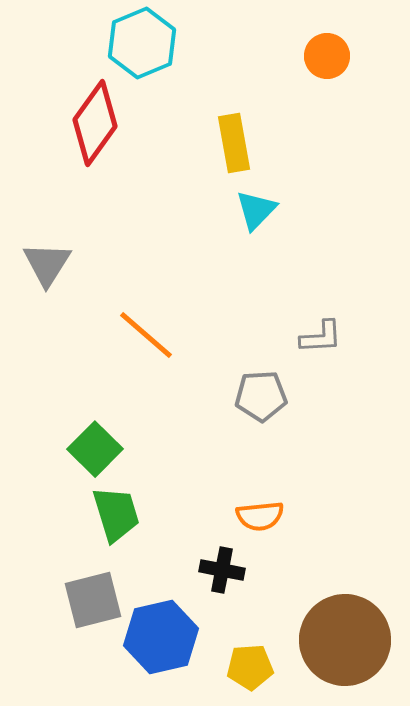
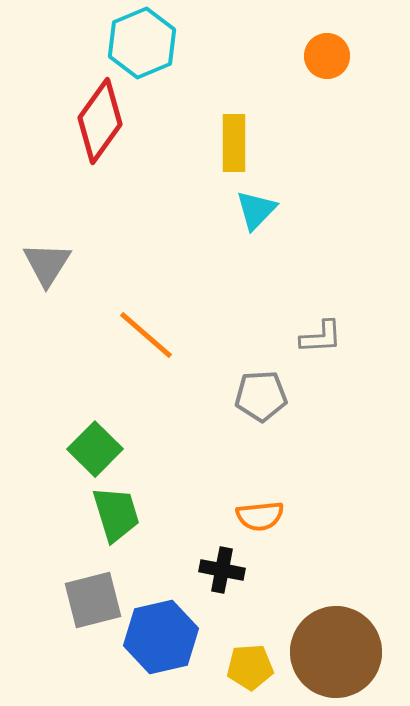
red diamond: moved 5 px right, 2 px up
yellow rectangle: rotated 10 degrees clockwise
brown circle: moved 9 px left, 12 px down
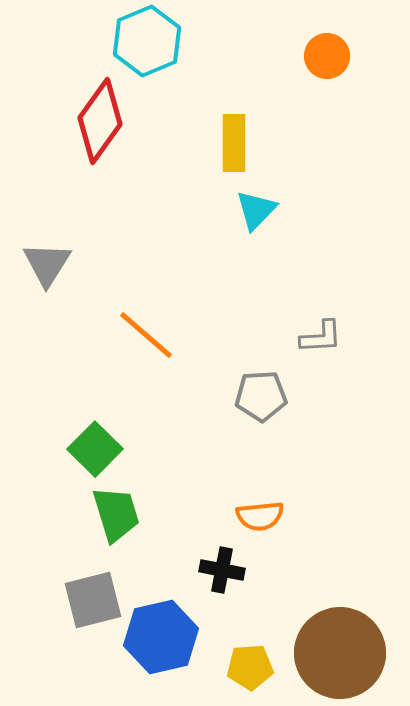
cyan hexagon: moved 5 px right, 2 px up
brown circle: moved 4 px right, 1 px down
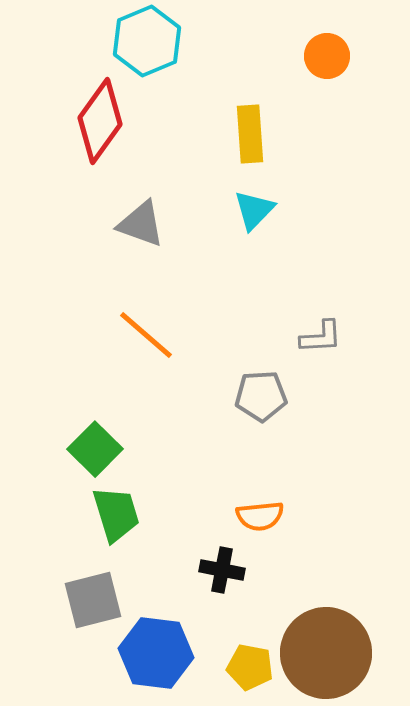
yellow rectangle: moved 16 px right, 9 px up; rotated 4 degrees counterclockwise
cyan triangle: moved 2 px left
gray triangle: moved 94 px right, 40 px up; rotated 42 degrees counterclockwise
blue hexagon: moved 5 px left, 16 px down; rotated 20 degrees clockwise
brown circle: moved 14 px left
yellow pentagon: rotated 15 degrees clockwise
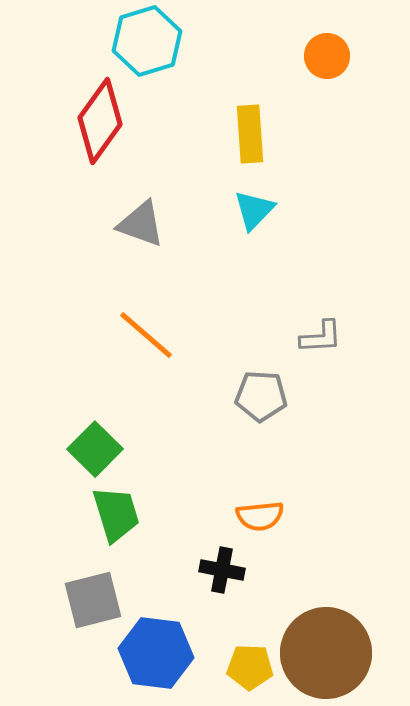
cyan hexagon: rotated 6 degrees clockwise
gray pentagon: rotated 6 degrees clockwise
yellow pentagon: rotated 9 degrees counterclockwise
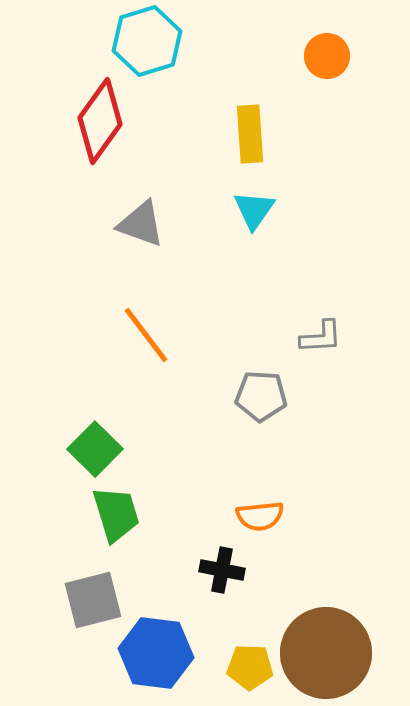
cyan triangle: rotated 9 degrees counterclockwise
orange line: rotated 12 degrees clockwise
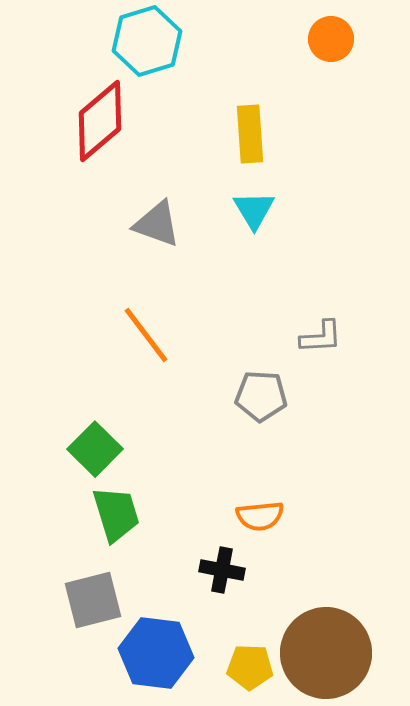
orange circle: moved 4 px right, 17 px up
red diamond: rotated 14 degrees clockwise
cyan triangle: rotated 6 degrees counterclockwise
gray triangle: moved 16 px right
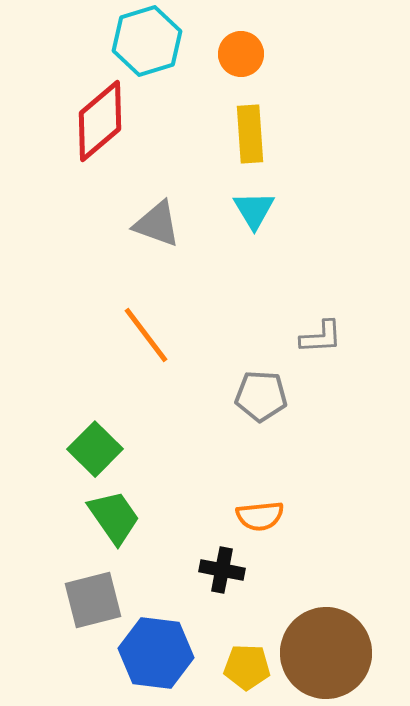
orange circle: moved 90 px left, 15 px down
green trapezoid: moved 2 px left, 3 px down; rotated 18 degrees counterclockwise
yellow pentagon: moved 3 px left
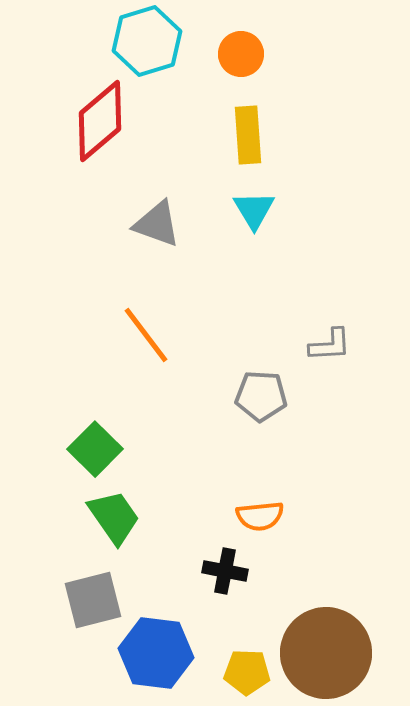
yellow rectangle: moved 2 px left, 1 px down
gray L-shape: moved 9 px right, 8 px down
black cross: moved 3 px right, 1 px down
yellow pentagon: moved 5 px down
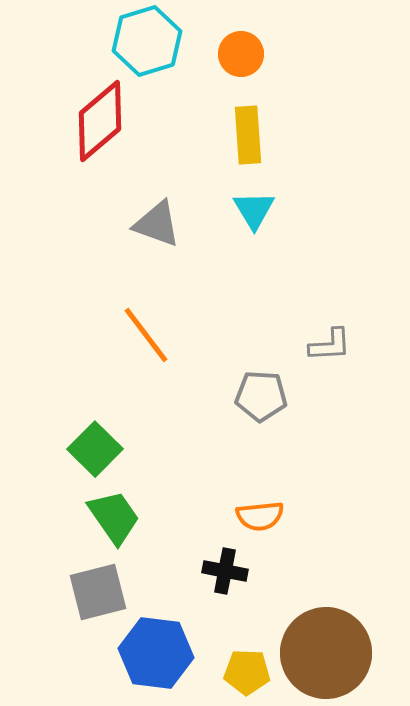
gray square: moved 5 px right, 8 px up
